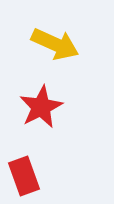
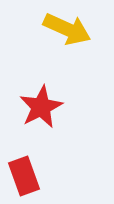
yellow arrow: moved 12 px right, 15 px up
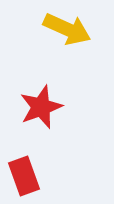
red star: rotated 6 degrees clockwise
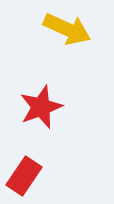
red rectangle: rotated 54 degrees clockwise
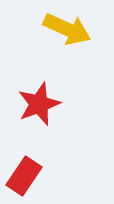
red star: moved 2 px left, 3 px up
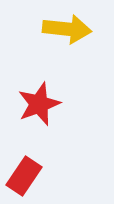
yellow arrow: rotated 18 degrees counterclockwise
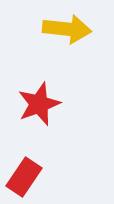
red rectangle: moved 1 px down
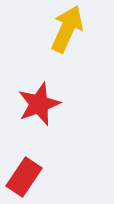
yellow arrow: rotated 72 degrees counterclockwise
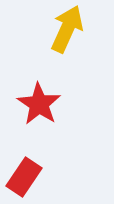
red star: rotated 18 degrees counterclockwise
